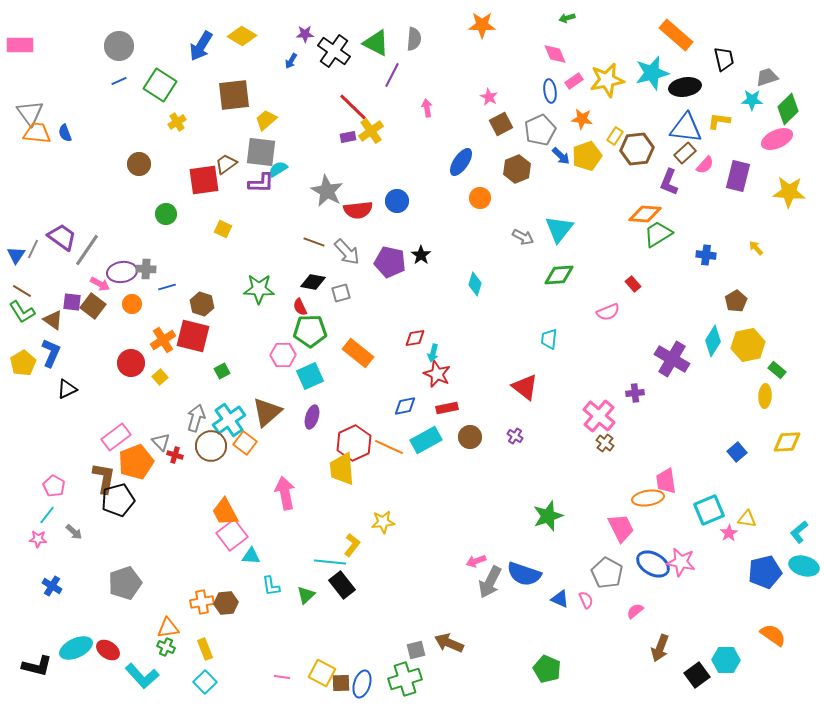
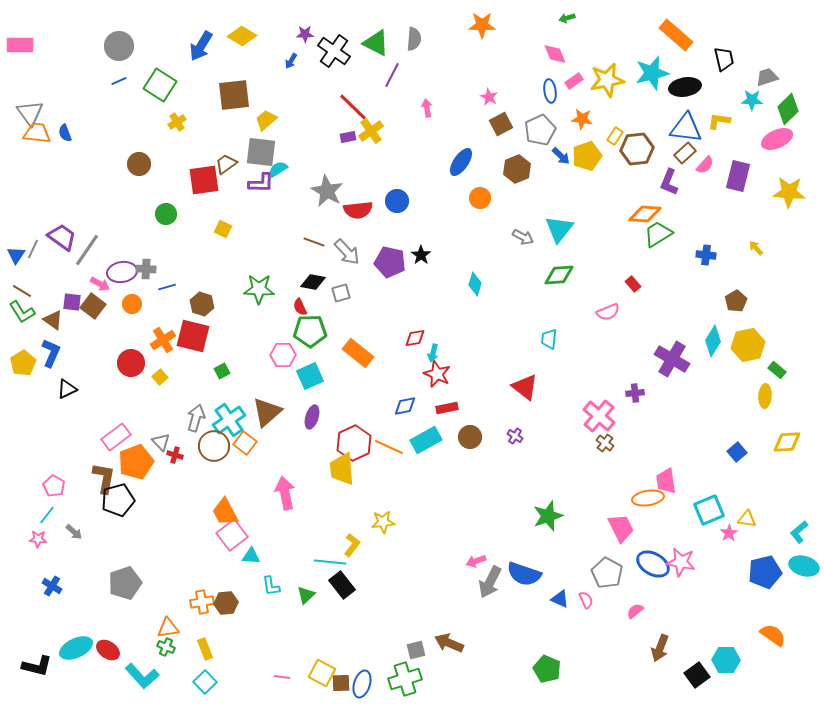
brown circle at (211, 446): moved 3 px right
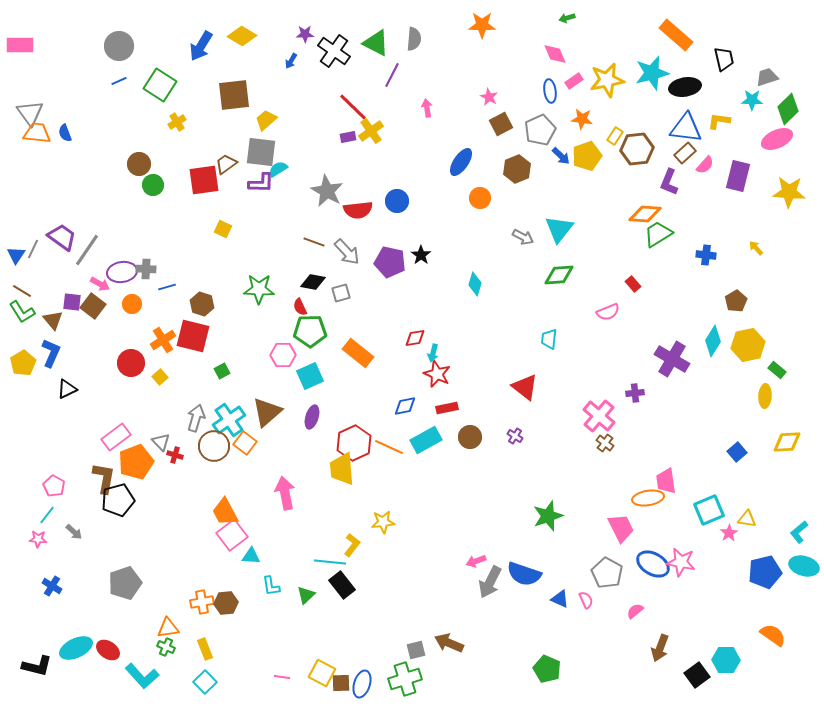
green circle at (166, 214): moved 13 px left, 29 px up
brown triangle at (53, 320): rotated 15 degrees clockwise
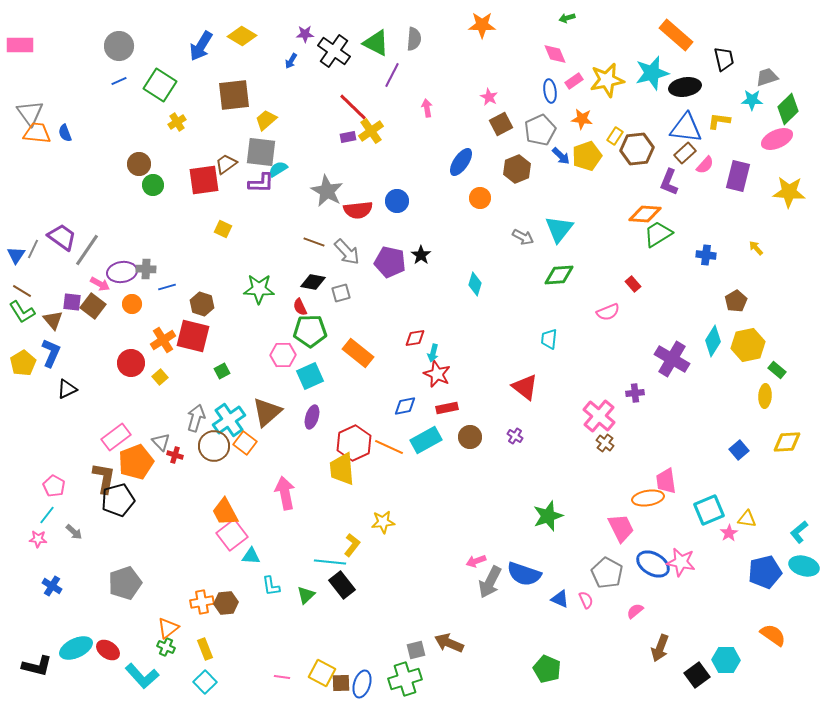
blue square at (737, 452): moved 2 px right, 2 px up
orange triangle at (168, 628): rotated 30 degrees counterclockwise
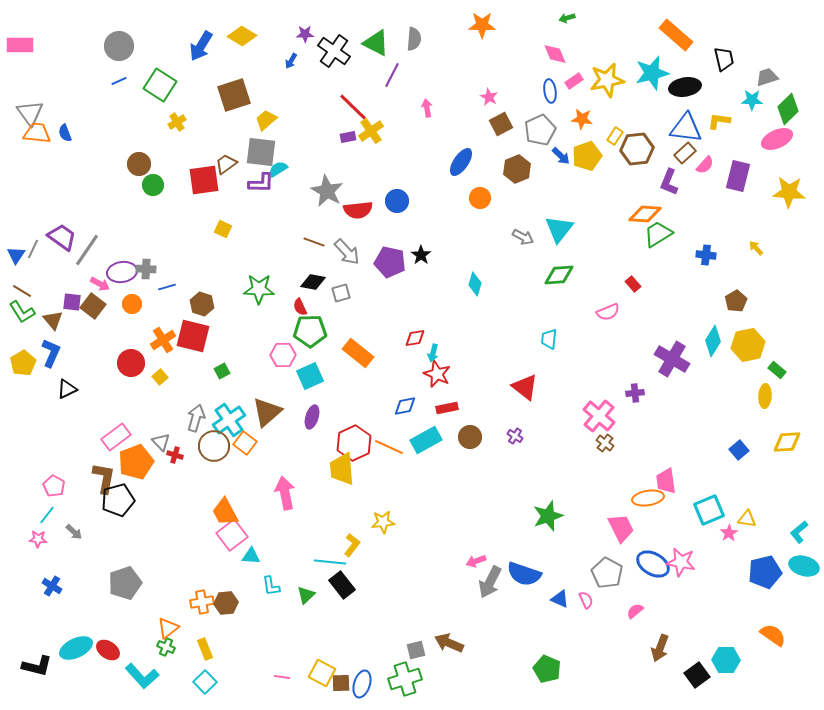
brown square at (234, 95): rotated 12 degrees counterclockwise
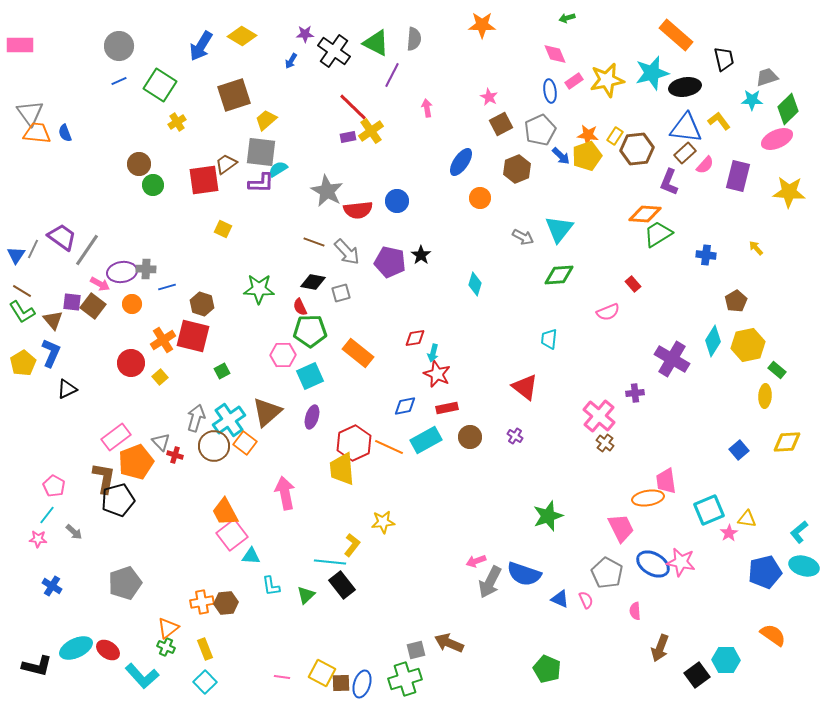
orange star at (582, 119): moved 6 px right, 16 px down
yellow L-shape at (719, 121): rotated 45 degrees clockwise
pink semicircle at (635, 611): rotated 54 degrees counterclockwise
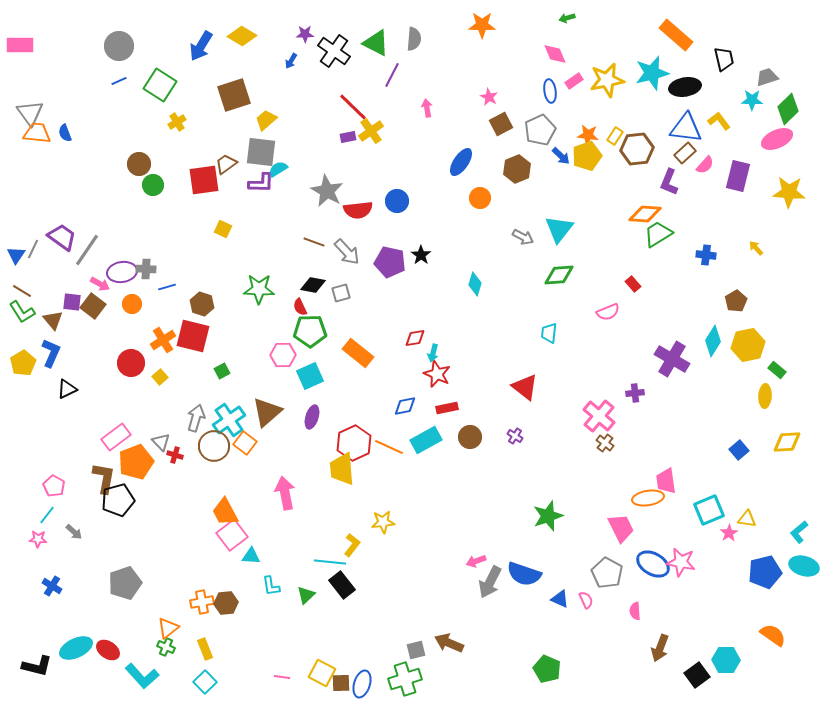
black diamond at (313, 282): moved 3 px down
cyan trapezoid at (549, 339): moved 6 px up
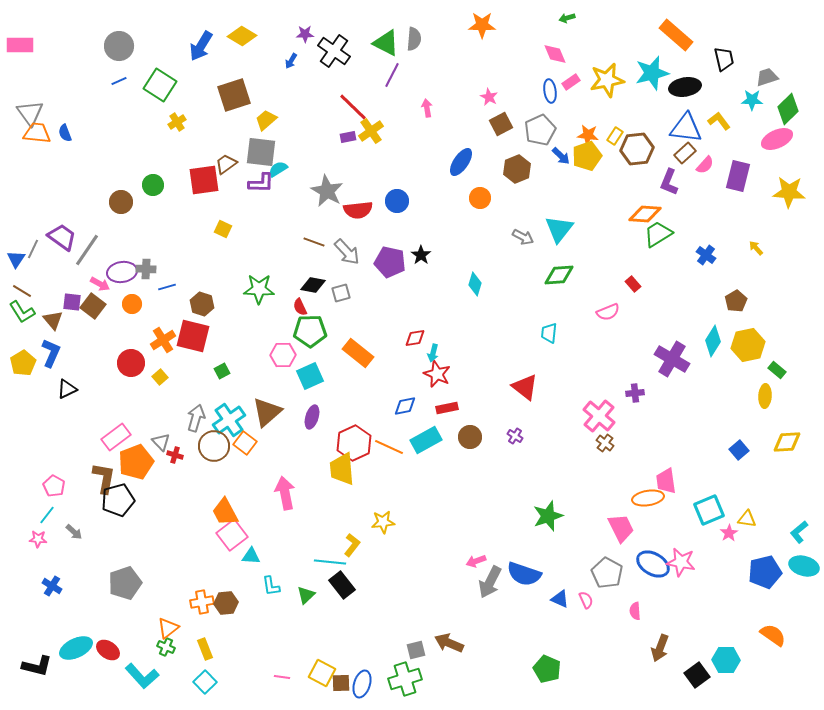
green triangle at (376, 43): moved 10 px right
pink rectangle at (574, 81): moved 3 px left, 1 px down
brown circle at (139, 164): moved 18 px left, 38 px down
blue triangle at (16, 255): moved 4 px down
blue cross at (706, 255): rotated 30 degrees clockwise
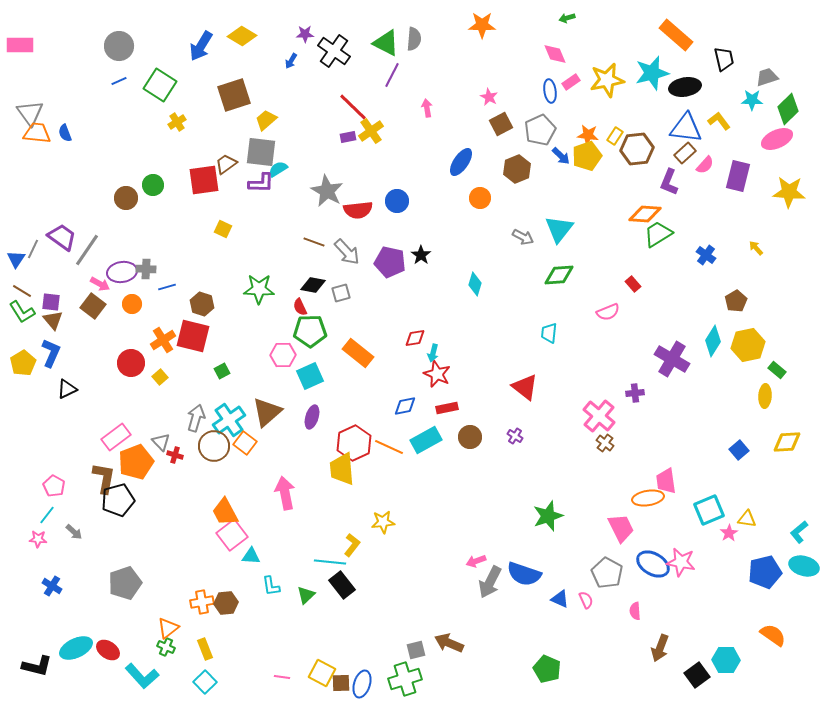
brown circle at (121, 202): moved 5 px right, 4 px up
purple square at (72, 302): moved 21 px left
